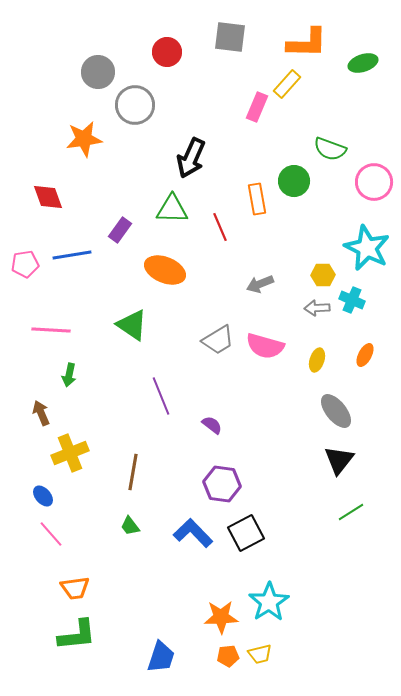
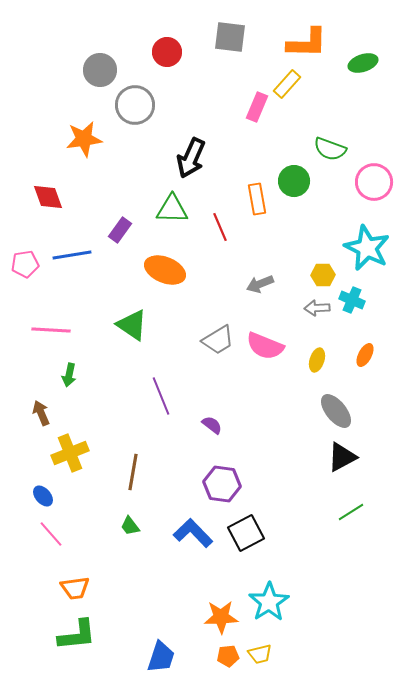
gray circle at (98, 72): moved 2 px right, 2 px up
pink semicircle at (265, 346): rotated 6 degrees clockwise
black triangle at (339, 460): moved 3 px right, 3 px up; rotated 24 degrees clockwise
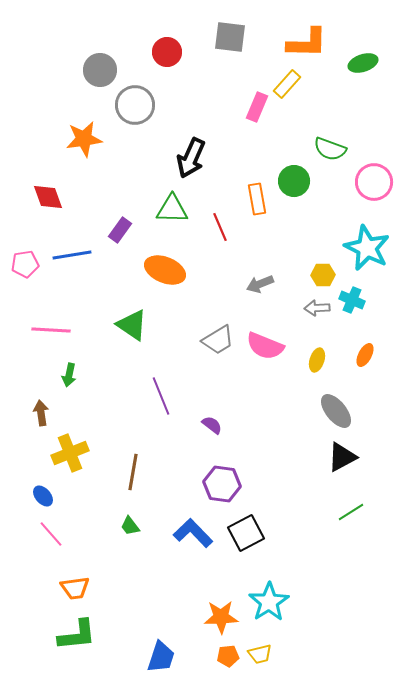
brown arrow at (41, 413): rotated 15 degrees clockwise
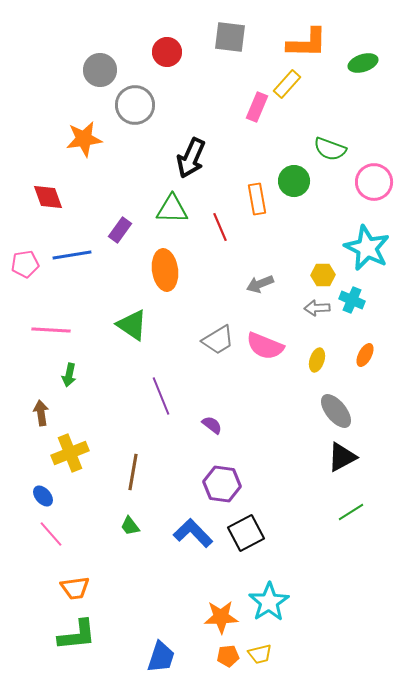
orange ellipse at (165, 270): rotated 60 degrees clockwise
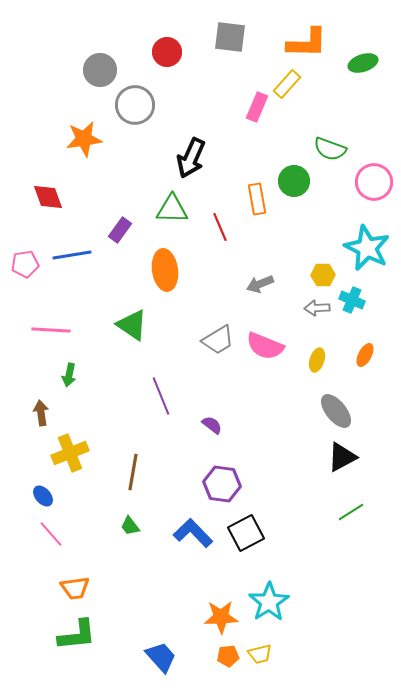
blue trapezoid at (161, 657): rotated 60 degrees counterclockwise
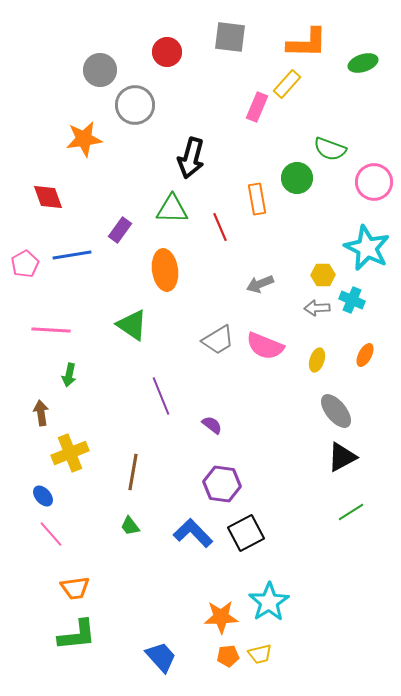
black arrow at (191, 158): rotated 9 degrees counterclockwise
green circle at (294, 181): moved 3 px right, 3 px up
pink pentagon at (25, 264): rotated 20 degrees counterclockwise
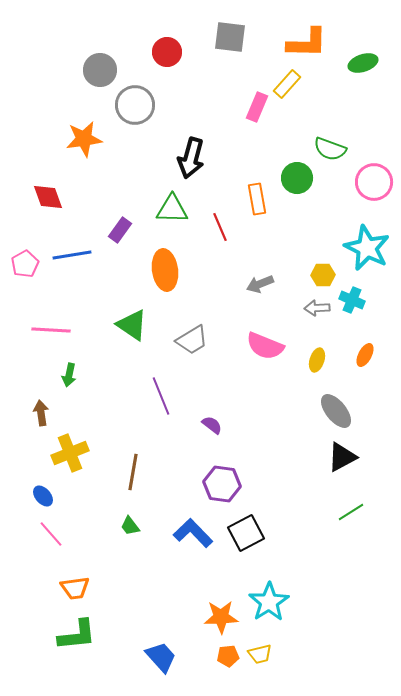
gray trapezoid at (218, 340): moved 26 px left
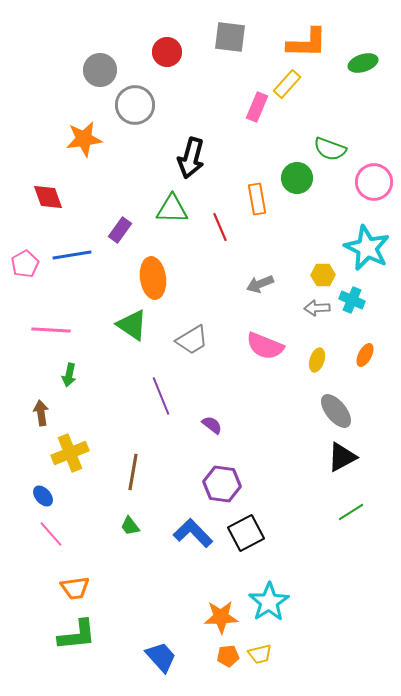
orange ellipse at (165, 270): moved 12 px left, 8 px down
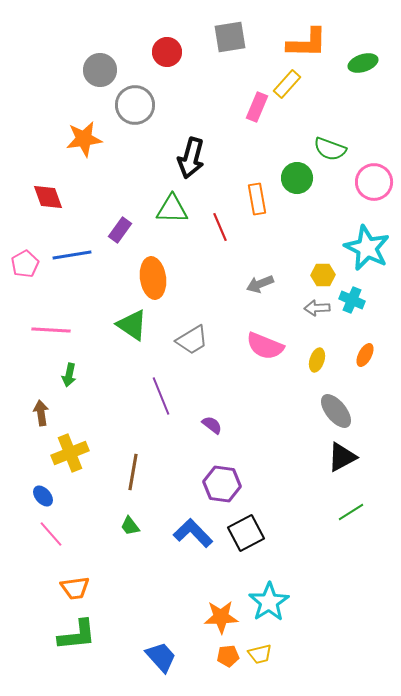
gray square at (230, 37): rotated 16 degrees counterclockwise
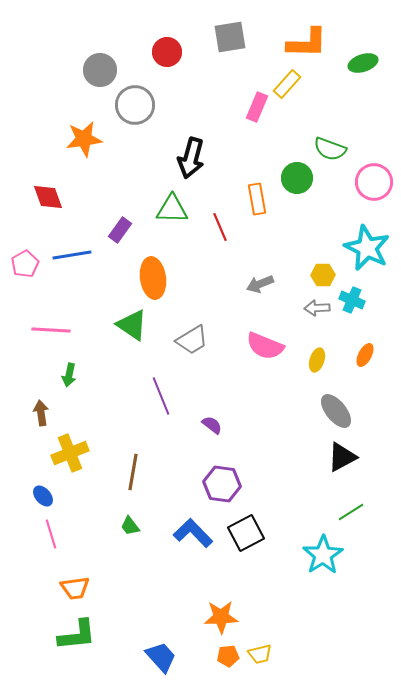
pink line at (51, 534): rotated 24 degrees clockwise
cyan star at (269, 602): moved 54 px right, 47 px up
